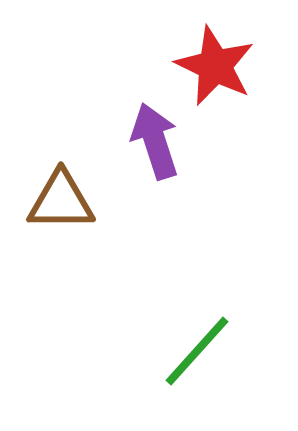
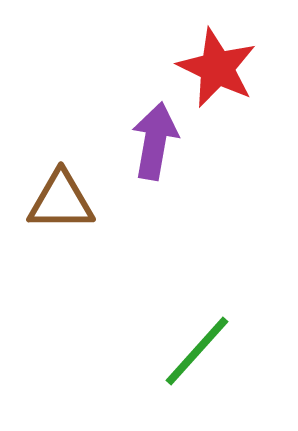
red star: moved 2 px right, 2 px down
purple arrow: rotated 28 degrees clockwise
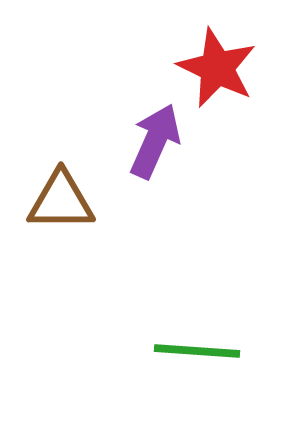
purple arrow: rotated 14 degrees clockwise
green line: rotated 52 degrees clockwise
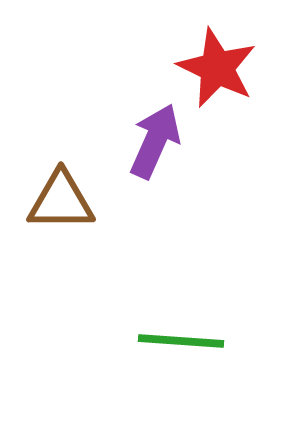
green line: moved 16 px left, 10 px up
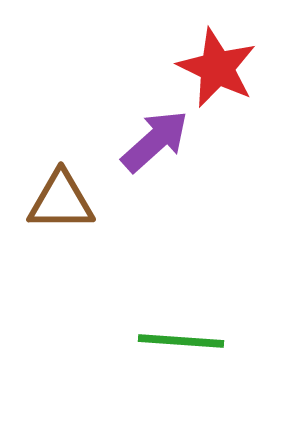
purple arrow: rotated 24 degrees clockwise
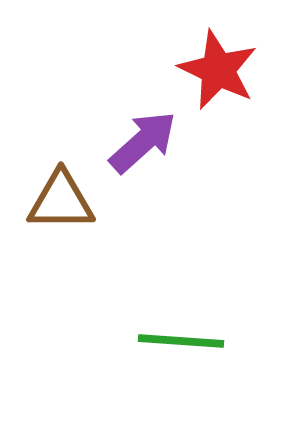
red star: moved 1 px right, 2 px down
purple arrow: moved 12 px left, 1 px down
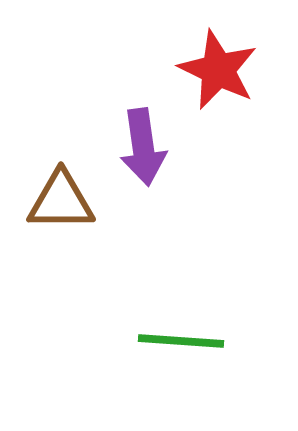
purple arrow: moved 5 px down; rotated 124 degrees clockwise
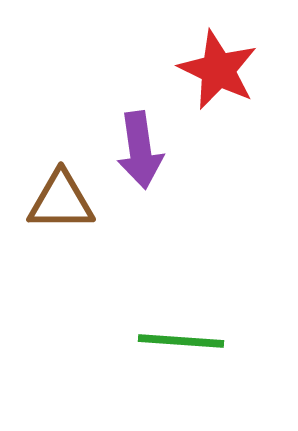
purple arrow: moved 3 px left, 3 px down
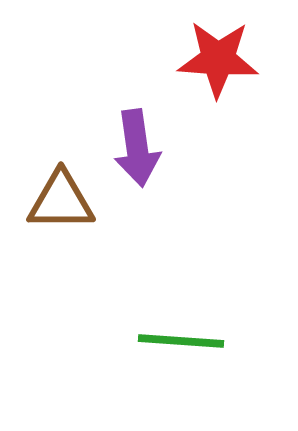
red star: moved 11 px up; rotated 22 degrees counterclockwise
purple arrow: moved 3 px left, 2 px up
